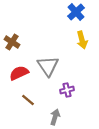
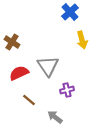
blue cross: moved 6 px left
brown line: moved 1 px right
gray arrow: rotated 70 degrees counterclockwise
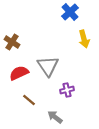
yellow arrow: moved 2 px right, 1 px up
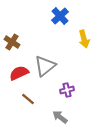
blue cross: moved 10 px left, 4 px down
gray triangle: moved 3 px left; rotated 25 degrees clockwise
brown line: moved 1 px left, 1 px up
gray arrow: moved 5 px right
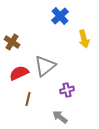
brown line: rotated 64 degrees clockwise
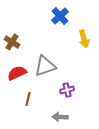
gray triangle: rotated 20 degrees clockwise
red semicircle: moved 2 px left
gray arrow: rotated 35 degrees counterclockwise
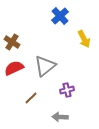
yellow arrow: rotated 12 degrees counterclockwise
gray triangle: rotated 20 degrees counterclockwise
red semicircle: moved 3 px left, 5 px up
brown line: moved 3 px right, 1 px up; rotated 32 degrees clockwise
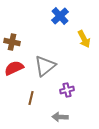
brown cross: rotated 21 degrees counterclockwise
brown line: rotated 32 degrees counterclockwise
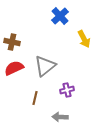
brown line: moved 4 px right
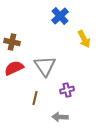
gray triangle: rotated 25 degrees counterclockwise
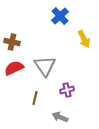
gray arrow: rotated 21 degrees clockwise
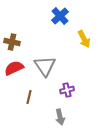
brown line: moved 6 px left, 1 px up
gray arrow: rotated 126 degrees counterclockwise
